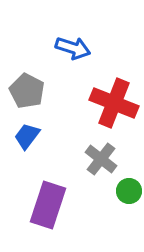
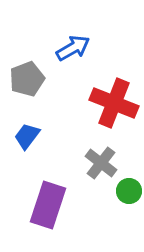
blue arrow: rotated 48 degrees counterclockwise
gray pentagon: moved 12 px up; rotated 24 degrees clockwise
gray cross: moved 4 px down
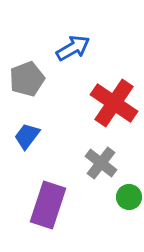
red cross: rotated 12 degrees clockwise
green circle: moved 6 px down
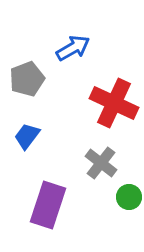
red cross: rotated 9 degrees counterclockwise
